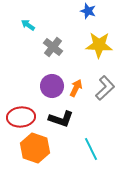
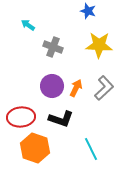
gray cross: rotated 18 degrees counterclockwise
gray L-shape: moved 1 px left
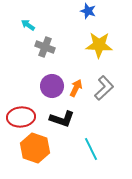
gray cross: moved 8 px left
black L-shape: moved 1 px right
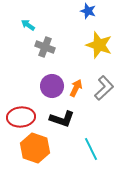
yellow star: rotated 16 degrees clockwise
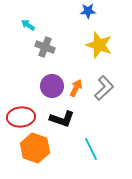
blue star: rotated 21 degrees counterclockwise
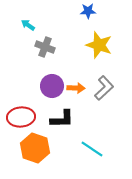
orange arrow: rotated 66 degrees clockwise
black L-shape: rotated 20 degrees counterclockwise
cyan line: moved 1 px right; rotated 30 degrees counterclockwise
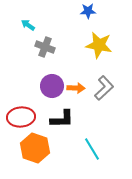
yellow star: rotated 8 degrees counterclockwise
cyan line: rotated 25 degrees clockwise
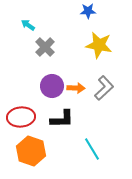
gray cross: rotated 24 degrees clockwise
orange hexagon: moved 4 px left, 3 px down
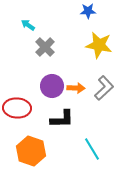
red ellipse: moved 4 px left, 9 px up; rotated 8 degrees clockwise
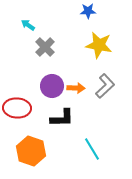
gray L-shape: moved 1 px right, 2 px up
black L-shape: moved 1 px up
